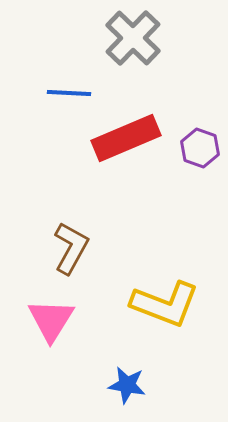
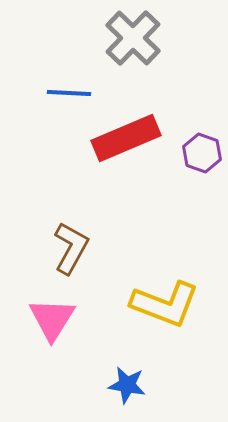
purple hexagon: moved 2 px right, 5 px down
pink triangle: moved 1 px right, 1 px up
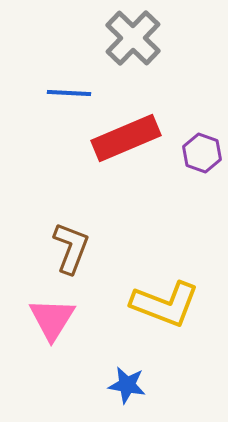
brown L-shape: rotated 8 degrees counterclockwise
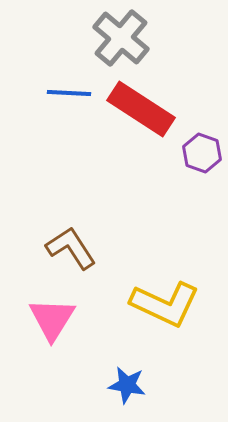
gray cross: moved 12 px left; rotated 4 degrees counterclockwise
red rectangle: moved 15 px right, 29 px up; rotated 56 degrees clockwise
brown L-shape: rotated 54 degrees counterclockwise
yellow L-shape: rotated 4 degrees clockwise
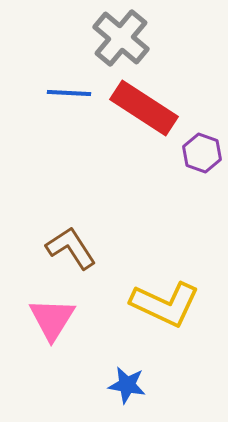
red rectangle: moved 3 px right, 1 px up
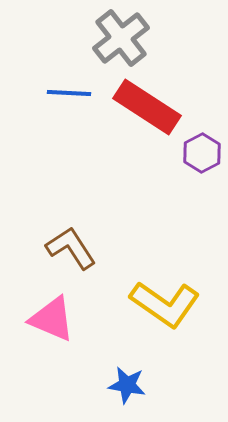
gray cross: rotated 12 degrees clockwise
red rectangle: moved 3 px right, 1 px up
purple hexagon: rotated 12 degrees clockwise
yellow L-shape: rotated 10 degrees clockwise
pink triangle: rotated 39 degrees counterclockwise
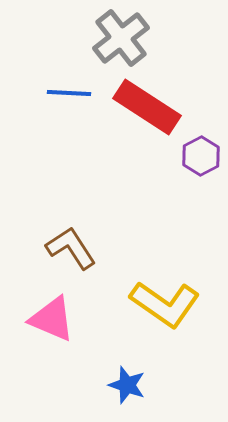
purple hexagon: moved 1 px left, 3 px down
blue star: rotated 9 degrees clockwise
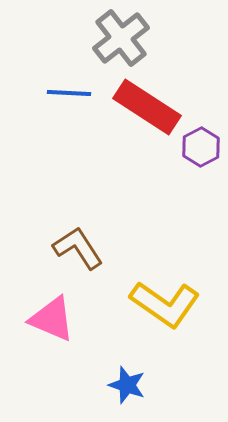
purple hexagon: moved 9 px up
brown L-shape: moved 7 px right
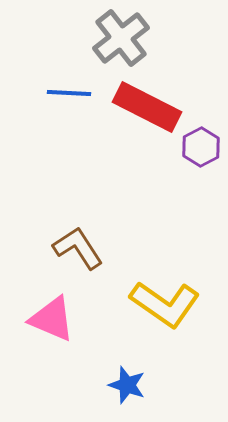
red rectangle: rotated 6 degrees counterclockwise
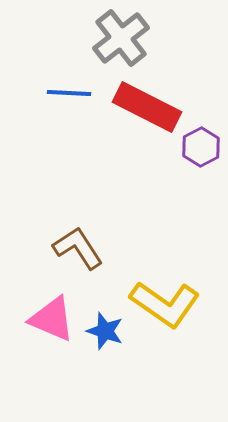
blue star: moved 22 px left, 54 px up
